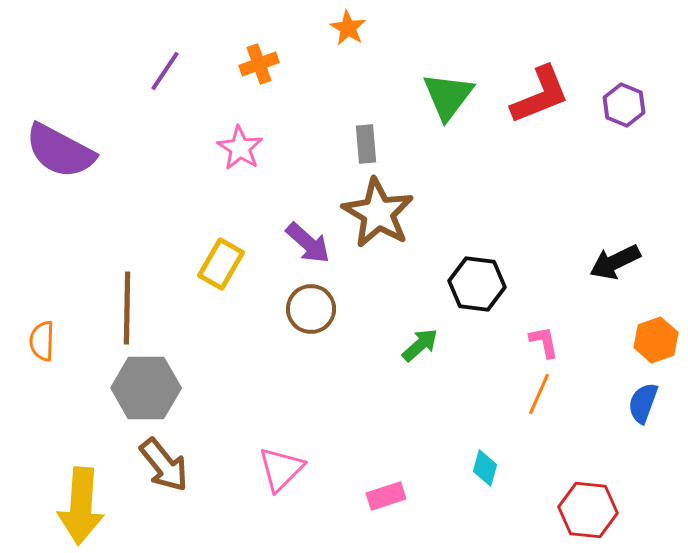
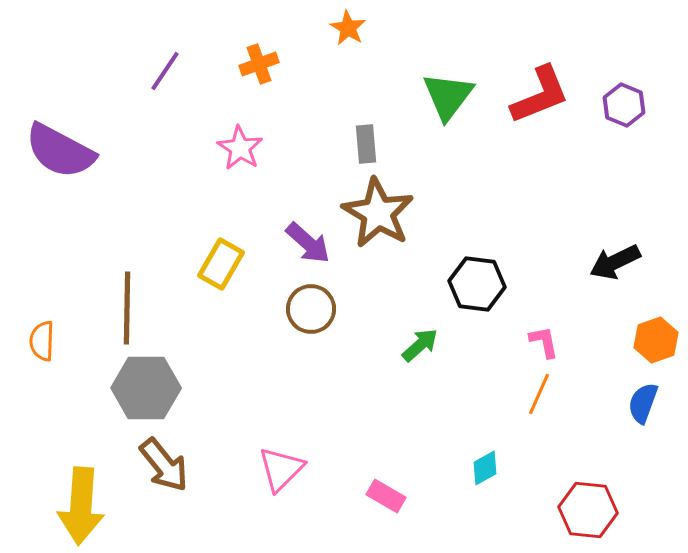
cyan diamond: rotated 45 degrees clockwise
pink rectangle: rotated 48 degrees clockwise
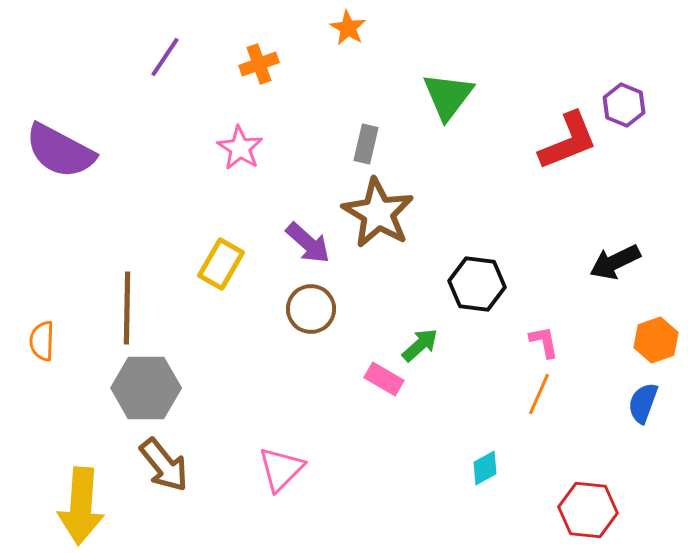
purple line: moved 14 px up
red L-shape: moved 28 px right, 46 px down
gray rectangle: rotated 18 degrees clockwise
pink rectangle: moved 2 px left, 117 px up
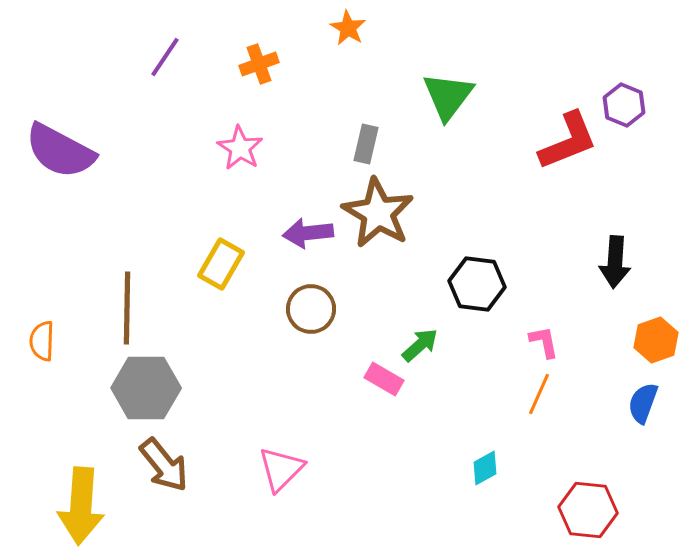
purple arrow: moved 10 px up; rotated 132 degrees clockwise
black arrow: rotated 60 degrees counterclockwise
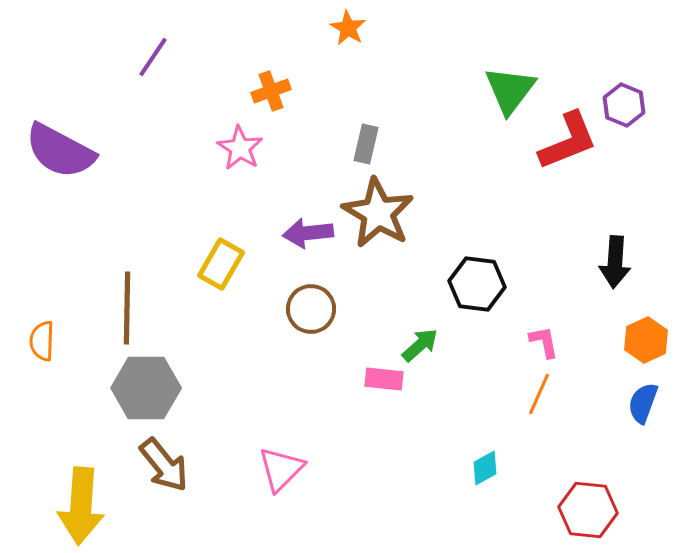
purple line: moved 12 px left
orange cross: moved 12 px right, 27 px down
green triangle: moved 62 px right, 6 px up
orange hexagon: moved 10 px left; rotated 6 degrees counterclockwise
pink rectangle: rotated 24 degrees counterclockwise
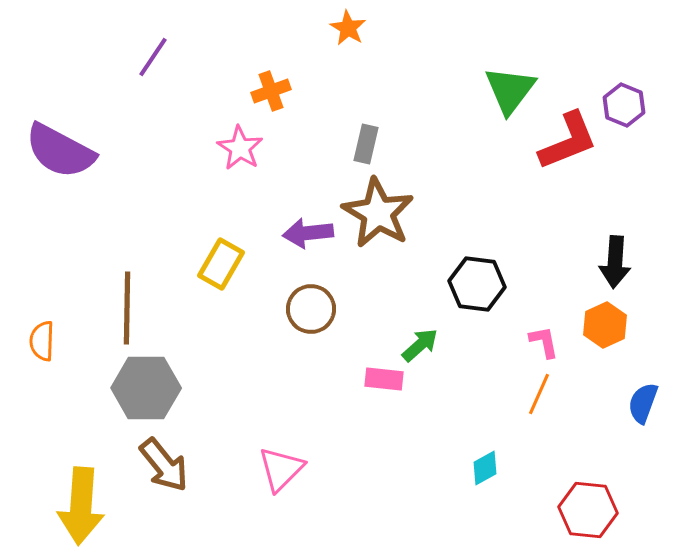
orange hexagon: moved 41 px left, 15 px up
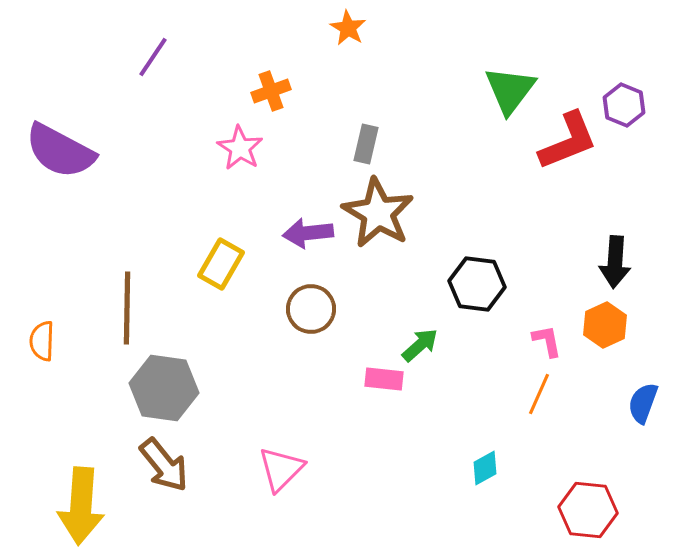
pink L-shape: moved 3 px right, 1 px up
gray hexagon: moved 18 px right; rotated 8 degrees clockwise
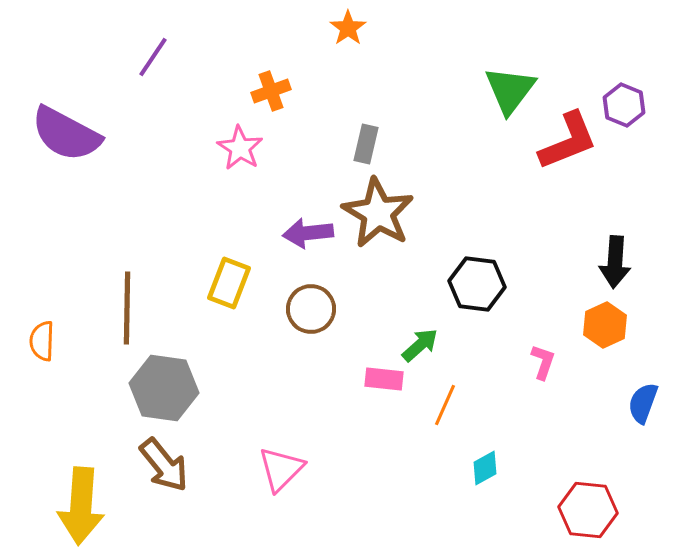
orange star: rotated 6 degrees clockwise
purple semicircle: moved 6 px right, 17 px up
yellow rectangle: moved 8 px right, 19 px down; rotated 9 degrees counterclockwise
pink L-shape: moved 4 px left, 21 px down; rotated 30 degrees clockwise
orange line: moved 94 px left, 11 px down
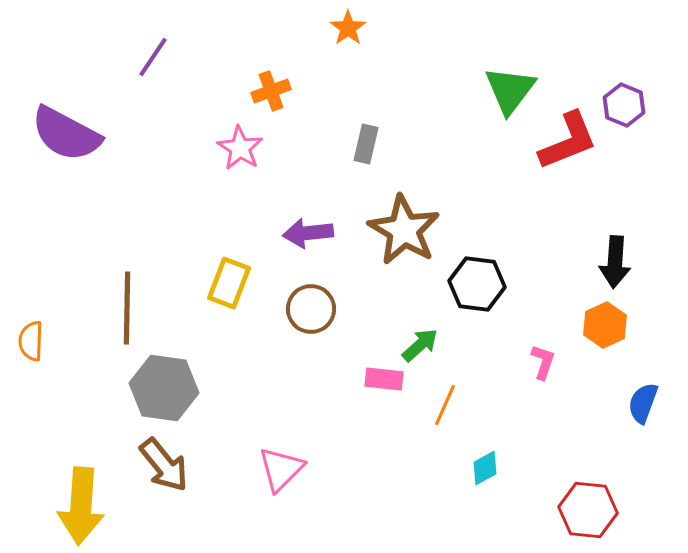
brown star: moved 26 px right, 17 px down
orange semicircle: moved 11 px left
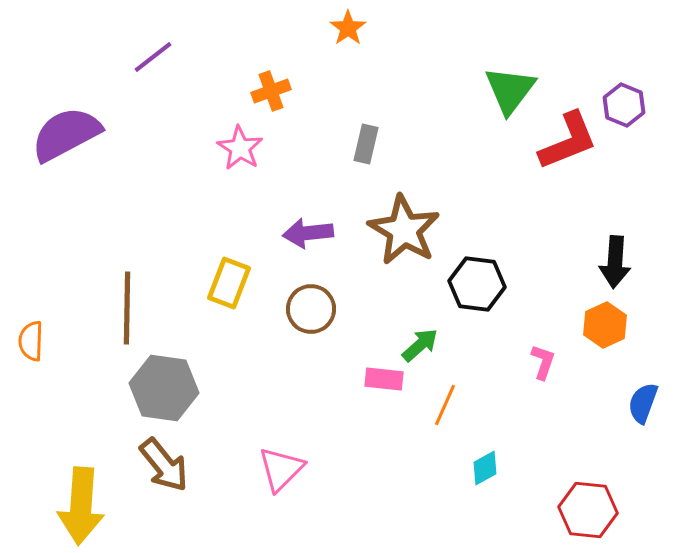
purple line: rotated 18 degrees clockwise
purple semicircle: rotated 124 degrees clockwise
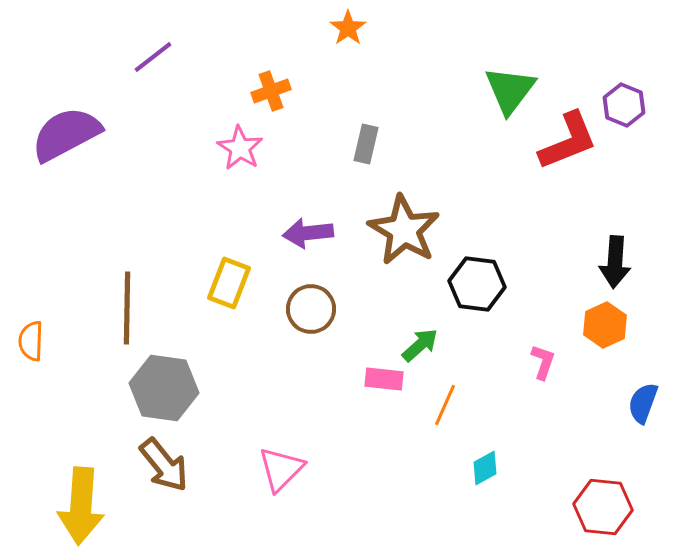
red hexagon: moved 15 px right, 3 px up
